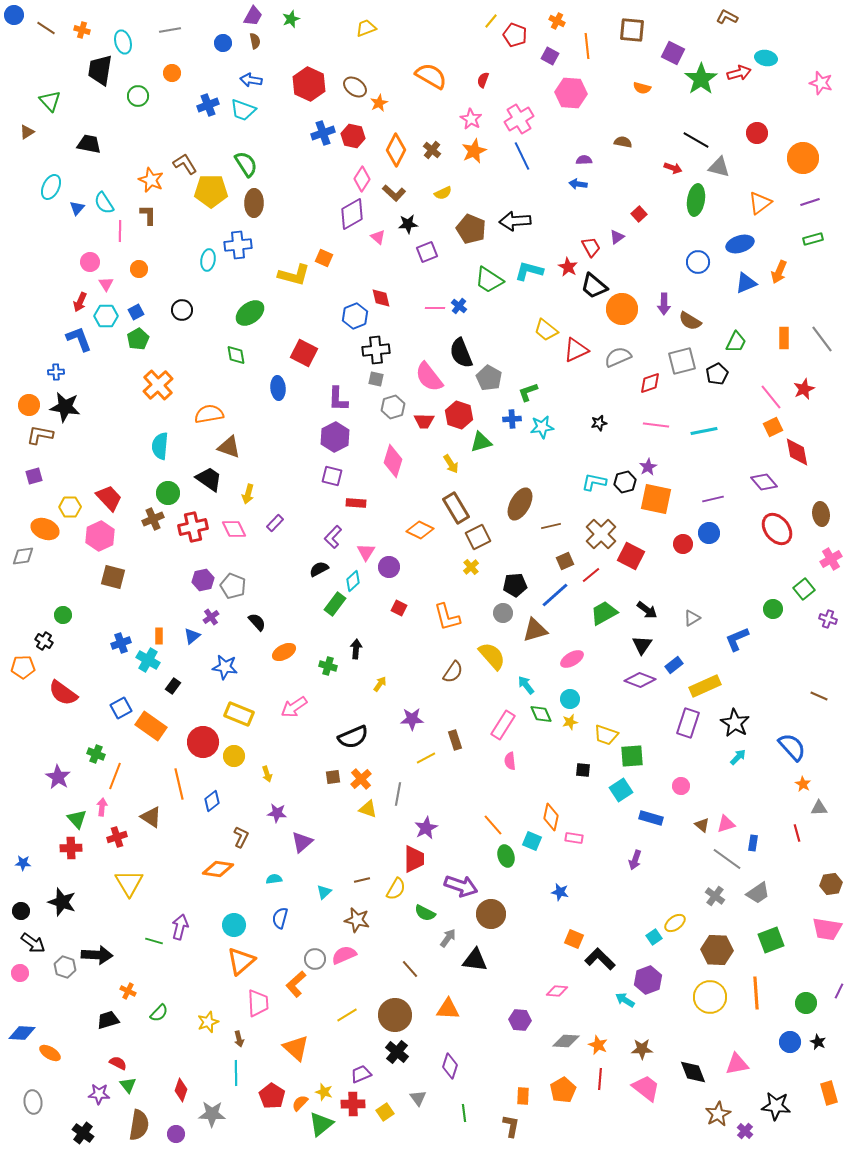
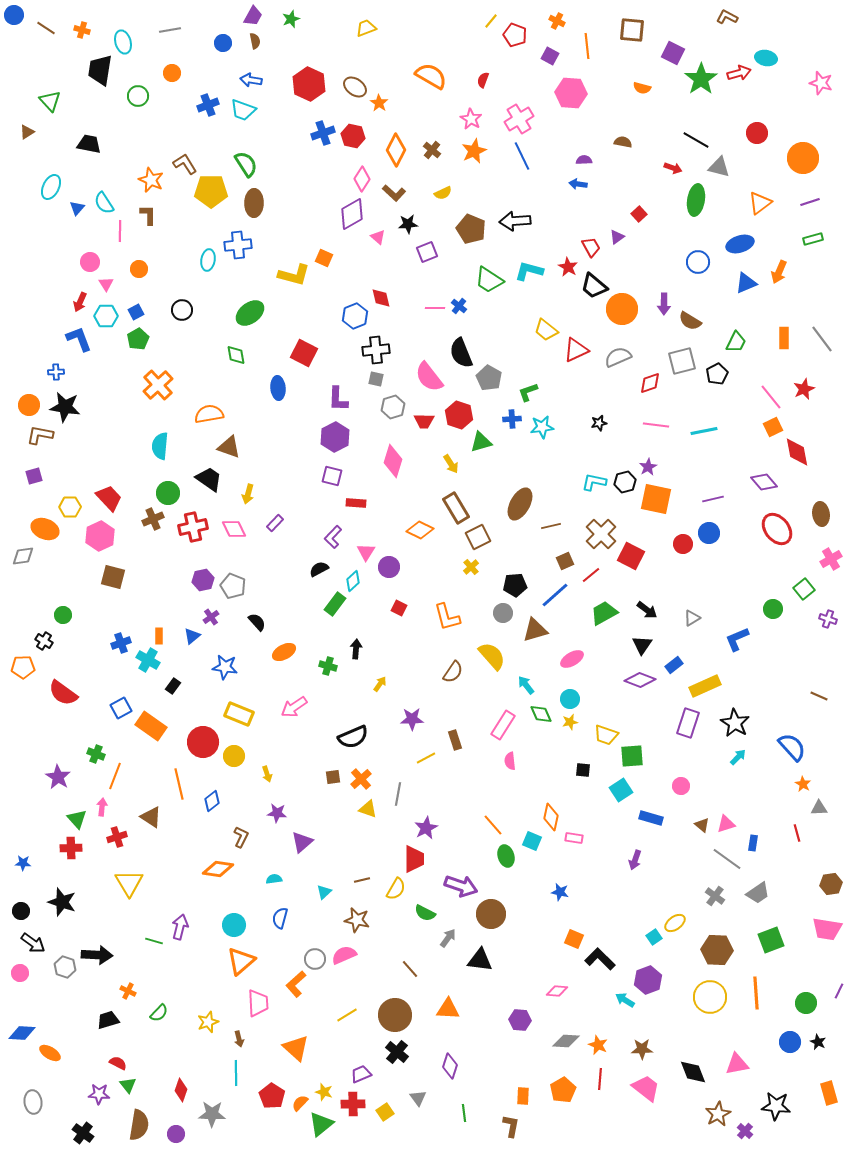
orange star at (379, 103): rotated 12 degrees counterclockwise
black triangle at (475, 960): moved 5 px right
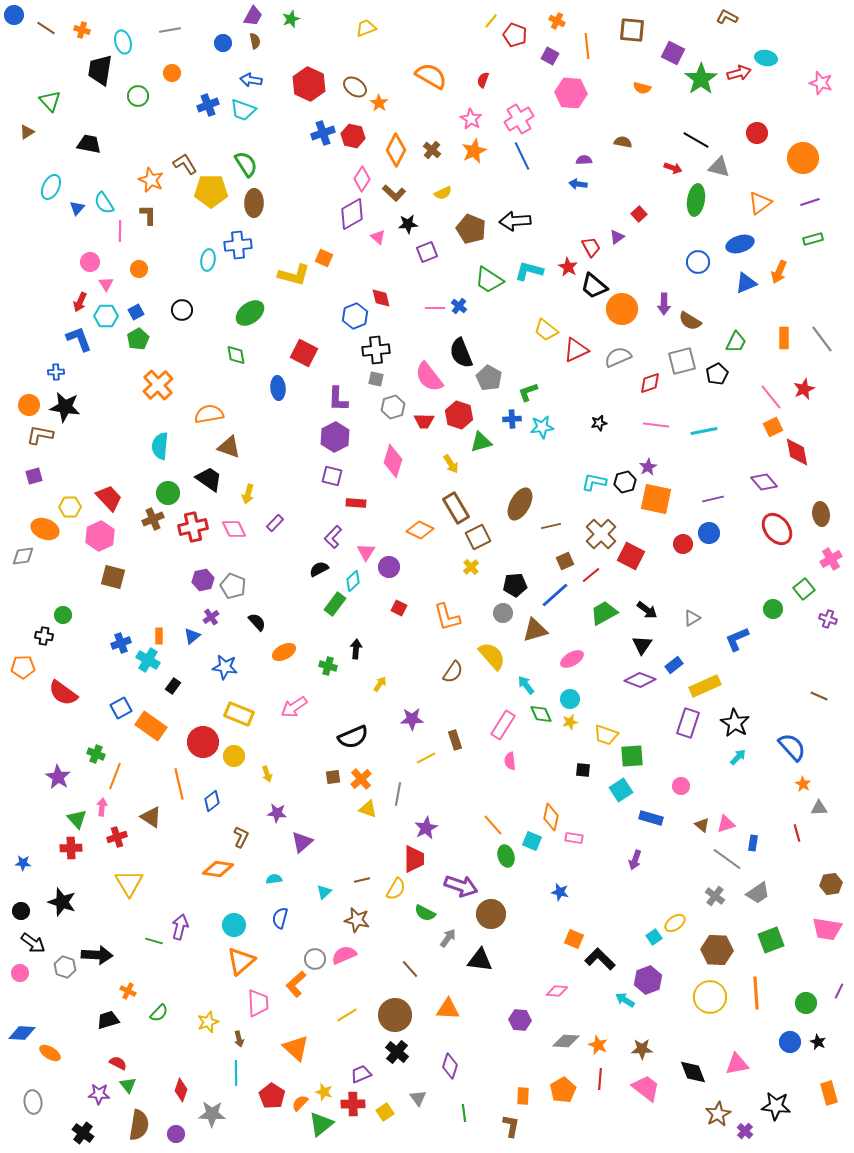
black cross at (44, 641): moved 5 px up; rotated 24 degrees counterclockwise
